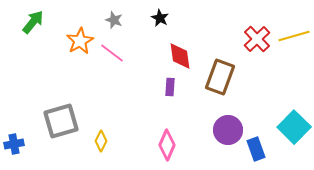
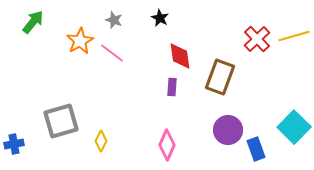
purple rectangle: moved 2 px right
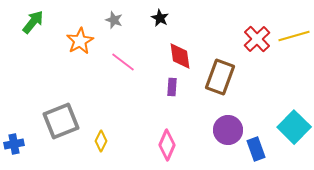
pink line: moved 11 px right, 9 px down
gray square: rotated 6 degrees counterclockwise
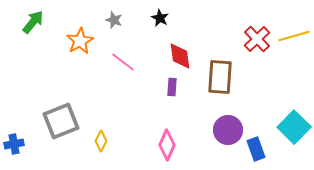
brown rectangle: rotated 16 degrees counterclockwise
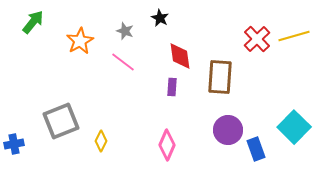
gray star: moved 11 px right, 11 px down
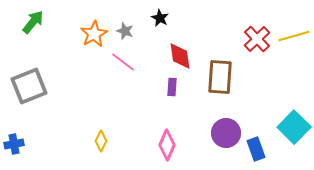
orange star: moved 14 px right, 7 px up
gray square: moved 32 px left, 35 px up
purple circle: moved 2 px left, 3 px down
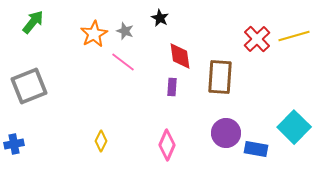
blue rectangle: rotated 60 degrees counterclockwise
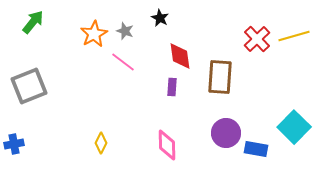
yellow diamond: moved 2 px down
pink diamond: rotated 24 degrees counterclockwise
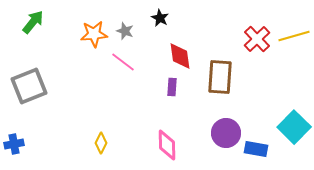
orange star: rotated 24 degrees clockwise
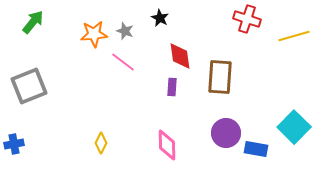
red cross: moved 10 px left, 20 px up; rotated 28 degrees counterclockwise
